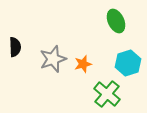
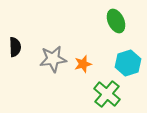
gray star: rotated 12 degrees clockwise
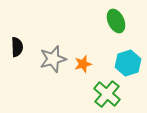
black semicircle: moved 2 px right
gray star: rotated 8 degrees counterclockwise
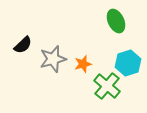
black semicircle: moved 6 px right, 2 px up; rotated 48 degrees clockwise
green cross: moved 8 px up
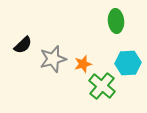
green ellipse: rotated 20 degrees clockwise
cyan hexagon: rotated 15 degrees clockwise
green cross: moved 5 px left
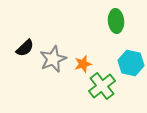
black semicircle: moved 2 px right, 3 px down
gray star: rotated 8 degrees counterclockwise
cyan hexagon: moved 3 px right; rotated 15 degrees clockwise
green cross: rotated 12 degrees clockwise
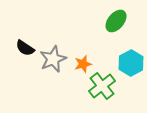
green ellipse: rotated 45 degrees clockwise
black semicircle: rotated 78 degrees clockwise
cyan hexagon: rotated 20 degrees clockwise
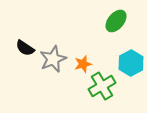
green cross: rotated 8 degrees clockwise
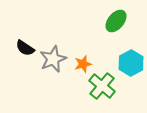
green cross: rotated 20 degrees counterclockwise
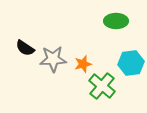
green ellipse: rotated 50 degrees clockwise
gray star: rotated 20 degrees clockwise
cyan hexagon: rotated 20 degrees clockwise
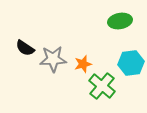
green ellipse: moved 4 px right; rotated 10 degrees counterclockwise
